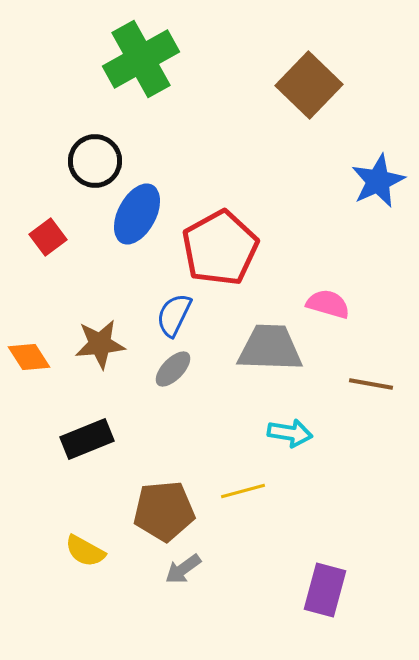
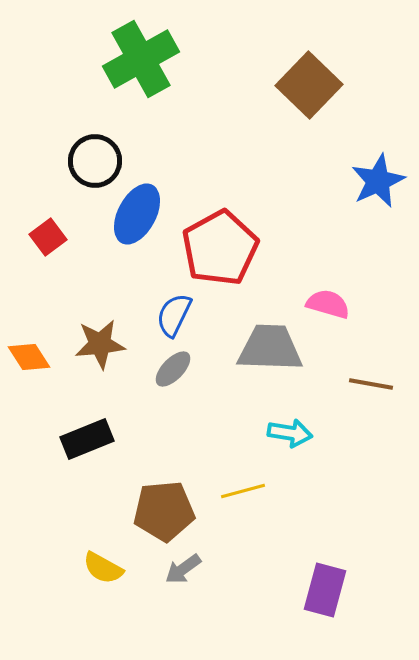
yellow semicircle: moved 18 px right, 17 px down
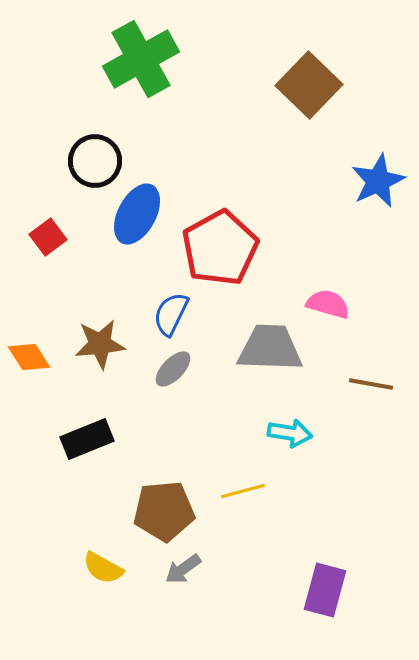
blue semicircle: moved 3 px left, 1 px up
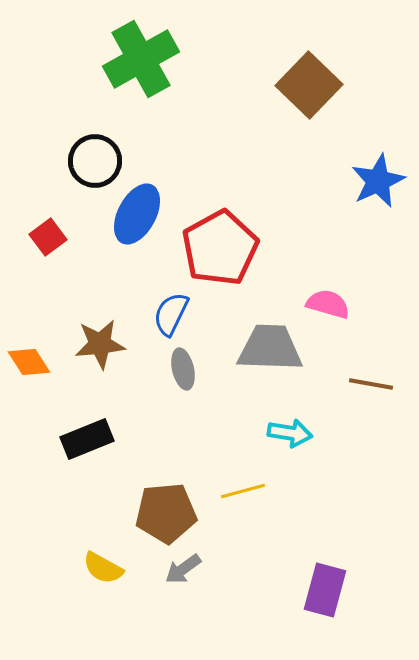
orange diamond: moved 5 px down
gray ellipse: moved 10 px right; rotated 57 degrees counterclockwise
brown pentagon: moved 2 px right, 2 px down
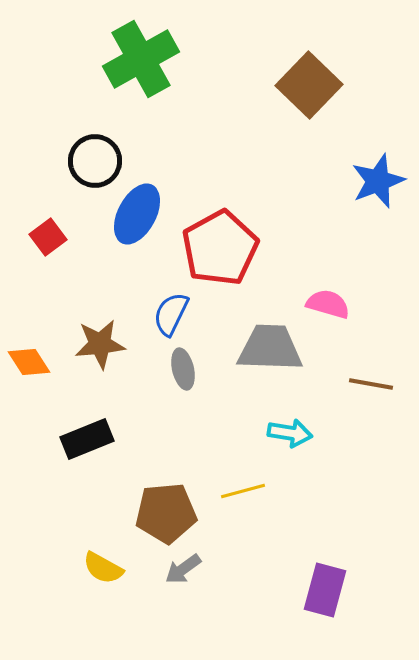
blue star: rotated 4 degrees clockwise
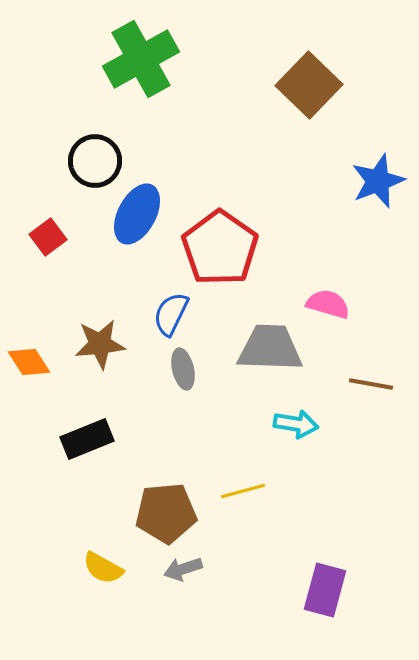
red pentagon: rotated 8 degrees counterclockwise
cyan arrow: moved 6 px right, 9 px up
gray arrow: rotated 18 degrees clockwise
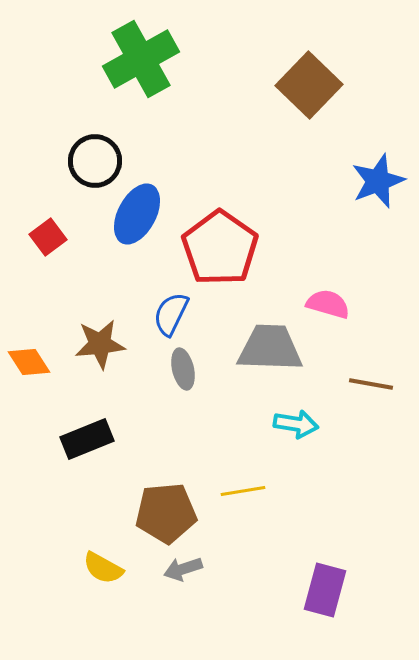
yellow line: rotated 6 degrees clockwise
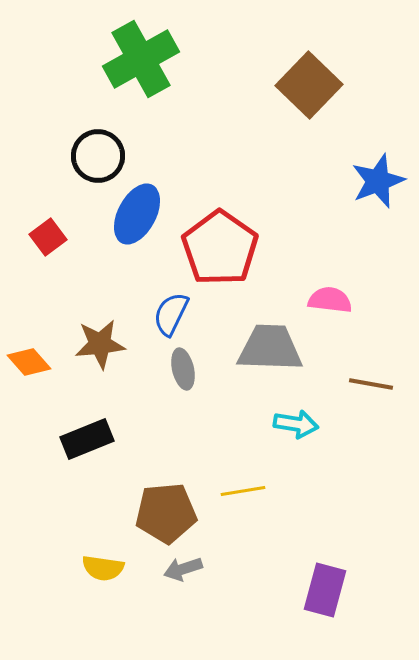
black circle: moved 3 px right, 5 px up
pink semicircle: moved 2 px right, 4 px up; rotated 9 degrees counterclockwise
orange diamond: rotated 9 degrees counterclockwise
yellow semicircle: rotated 21 degrees counterclockwise
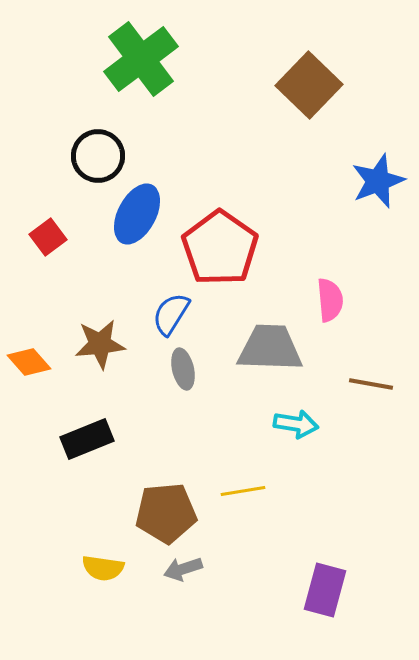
green cross: rotated 8 degrees counterclockwise
pink semicircle: rotated 78 degrees clockwise
blue semicircle: rotated 6 degrees clockwise
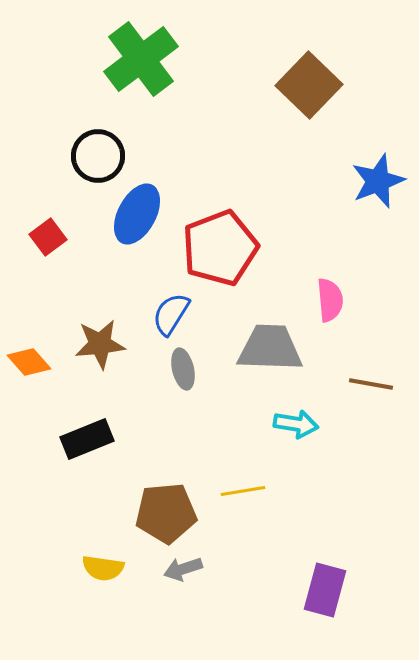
red pentagon: rotated 16 degrees clockwise
